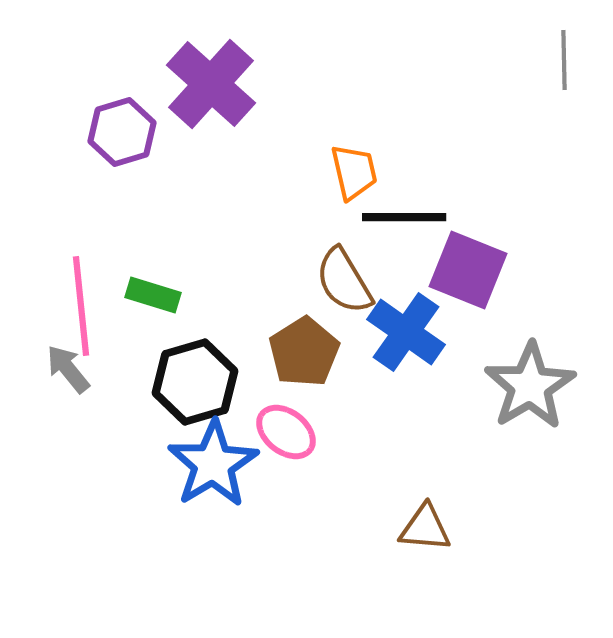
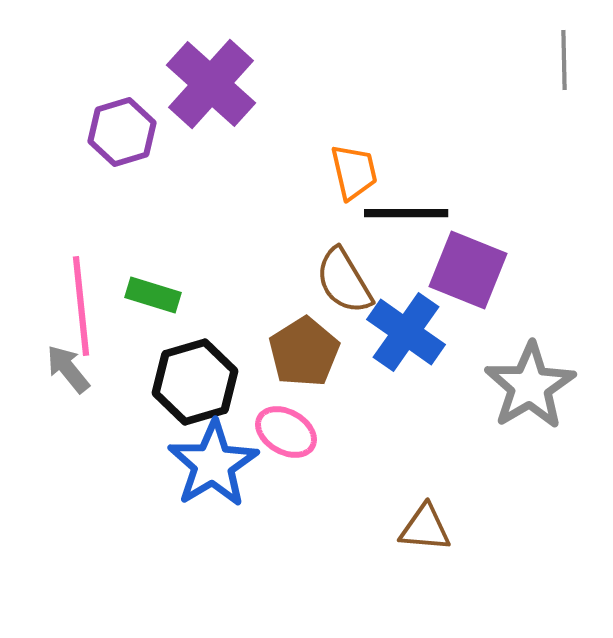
black line: moved 2 px right, 4 px up
pink ellipse: rotated 8 degrees counterclockwise
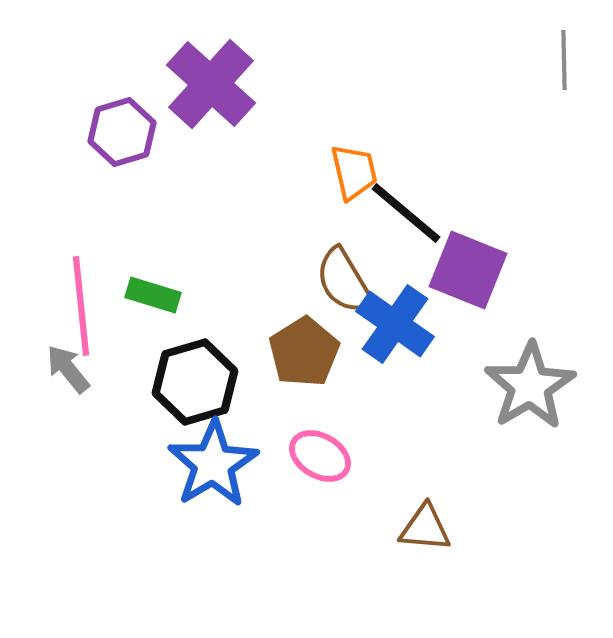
black line: rotated 40 degrees clockwise
blue cross: moved 11 px left, 8 px up
pink ellipse: moved 34 px right, 24 px down
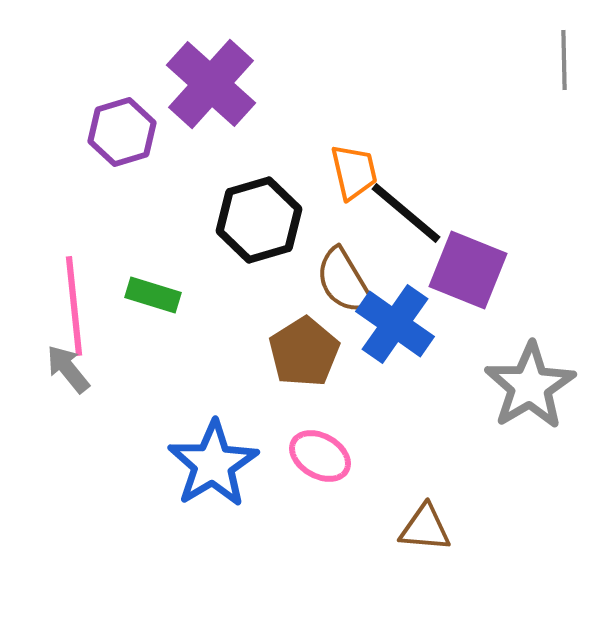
pink line: moved 7 px left
black hexagon: moved 64 px right, 162 px up
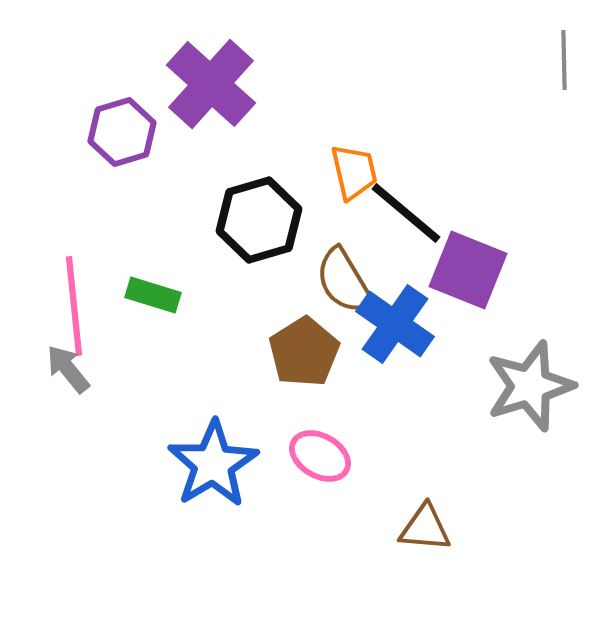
gray star: rotated 14 degrees clockwise
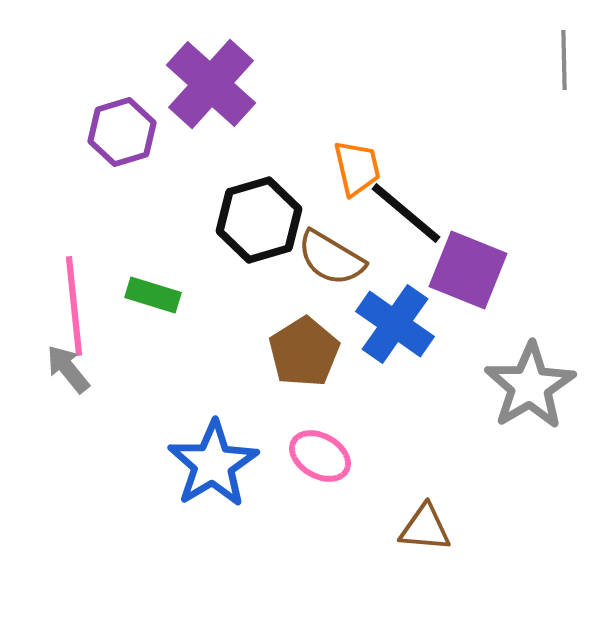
orange trapezoid: moved 3 px right, 4 px up
brown semicircle: moved 13 px left, 23 px up; rotated 28 degrees counterclockwise
gray star: rotated 14 degrees counterclockwise
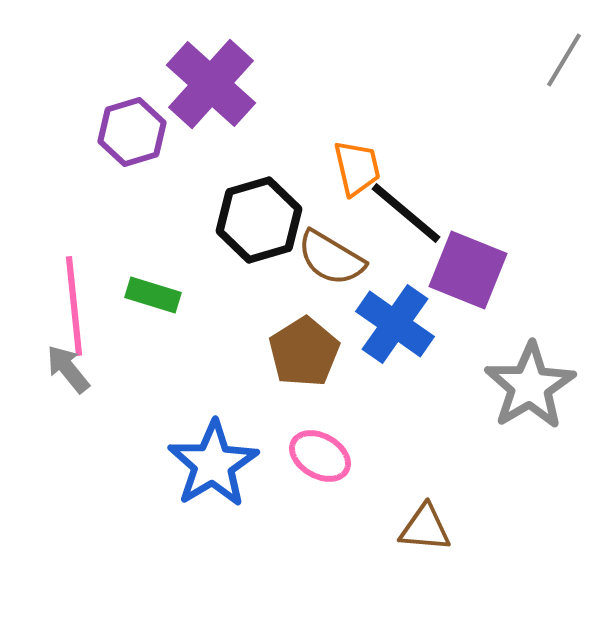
gray line: rotated 32 degrees clockwise
purple hexagon: moved 10 px right
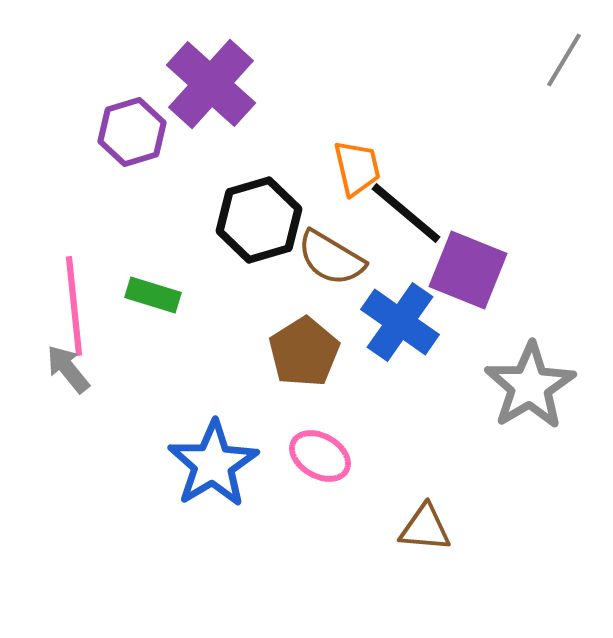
blue cross: moved 5 px right, 2 px up
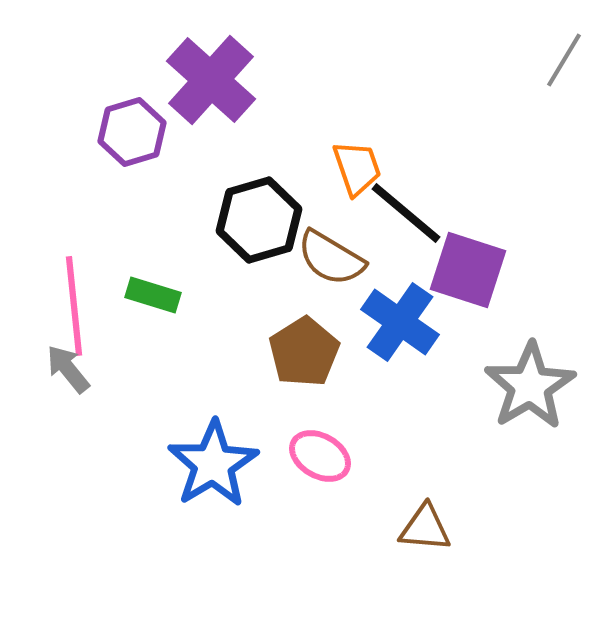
purple cross: moved 4 px up
orange trapezoid: rotated 6 degrees counterclockwise
purple square: rotated 4 degrees counterclockwise
